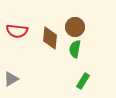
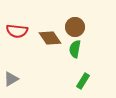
brown diamond: rotated 40 degrees counterclockwise
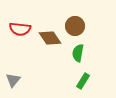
brown circle: moved 1 px up
red semicircle: moved 3 px right, 2 px up
green semicircle: moved 3 px right, 4 px down
gray triangle: moved 2 px right, 1 px down; rotated 21 degrees counterclockwise
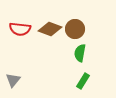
brown circle: moved 3 px down
brown diamond: moved 9 px up; rotated 35 degrees counterclockwise
green semicircle: moved 2 px right
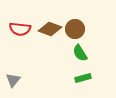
green semicircle: rotated 42 degrees counterclockwise
green rectangle: moved 3 px up; rotated 42 degrees clockwise
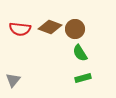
brown diamond: moved 2 px up
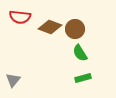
red semicircle: moved 12 px up
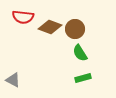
red semicircle: moved 3 px right
gray triangle: rotated 42 degrees counterclockwise
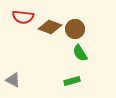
green rectangle: moved 11 px left, 3 px down
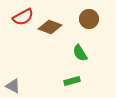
red semicircle: rotated 35 degrees counterclockwise
brown circle: moved 14 px right, 10 px up
gray triangle: moved 6 px down
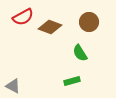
brown circle: moved 3 px down
